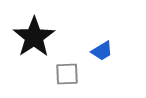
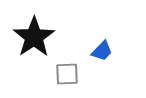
blue trapezoid: rotated 15 degrees counterclockwise
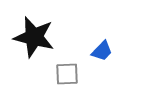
black star: rotated 24 degrees counterclockwise
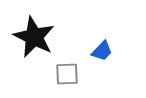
black star: rotated 12 degrees clockwise
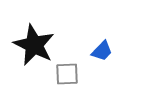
black star: moved 8 px down
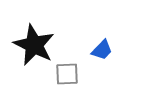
blue trapezoid: moved 1 px up
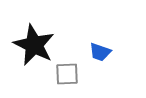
blue trapezoid: moved 2 px left, 2 px down; rotated 65 degrees clockwise
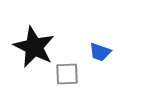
black star: moved 2 px down
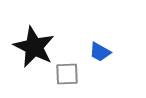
blue trapezoid: rotated 10 degrees clockwise
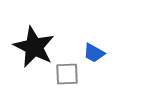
blue trapezoid: moved 6 px left, 1 px down
